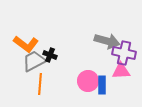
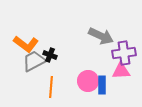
gray arrow: moved 6 px left, 5 px up; rotated 10 degrees clockwise
purple cross: rotated 20 degrees counterclockwise
orange line: moved 11 px right, 3 px down
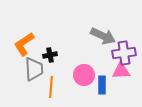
gray arrow: moved 2 px right
orange L-shape: moved 2 px left; rotated 110 degrees clockwise
black cross: rotated 32 degrees counterclockwise
gray trapezoid: moved 8 px down; rotated 115 degrees clockwise
pink circle: moved 4 px left, 6 px up
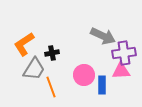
black cross: moved 2 px right, 2 px up
gray trapezoid: rotated 35 degrees clockwise
orange line: rotated 25 degrees counterclockwise
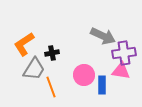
pink triangle: rotated 12 degrees clockwise
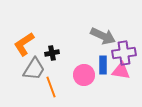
blue rectangle: moved 1 px right, 20 px up
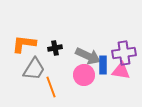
gray arrow: moved 15 px left, 20 px down
orange L-shape: rotated 40 degrees clockwise
black cross: moved 3 px right, 5 px up
